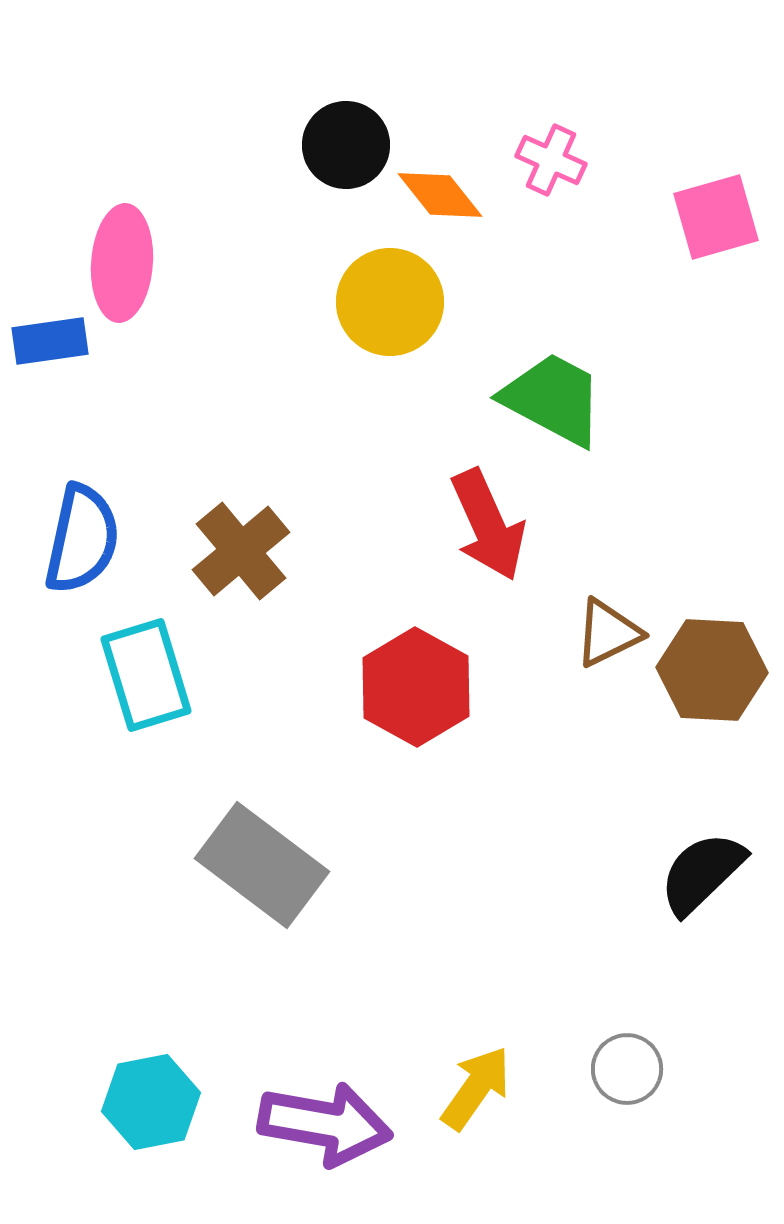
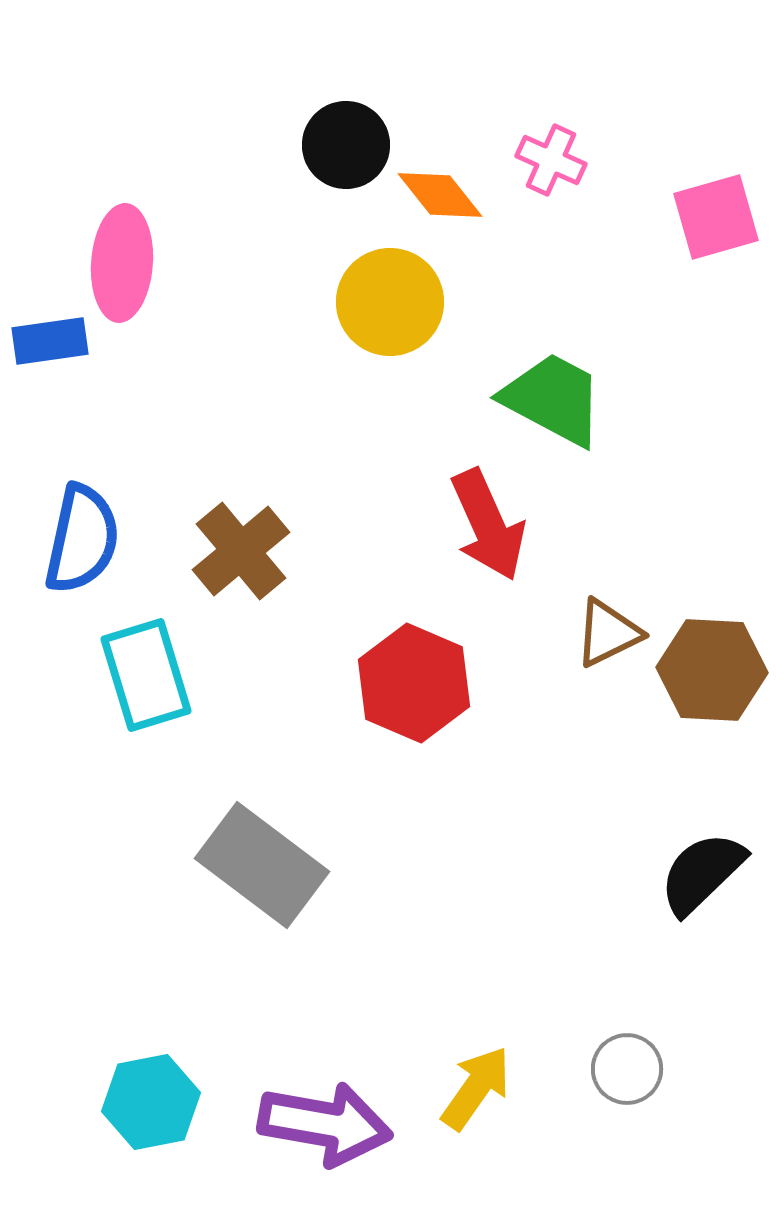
red hexagon: moved 2 px left, 4 px up; rotated 6 degrees counterclockwise
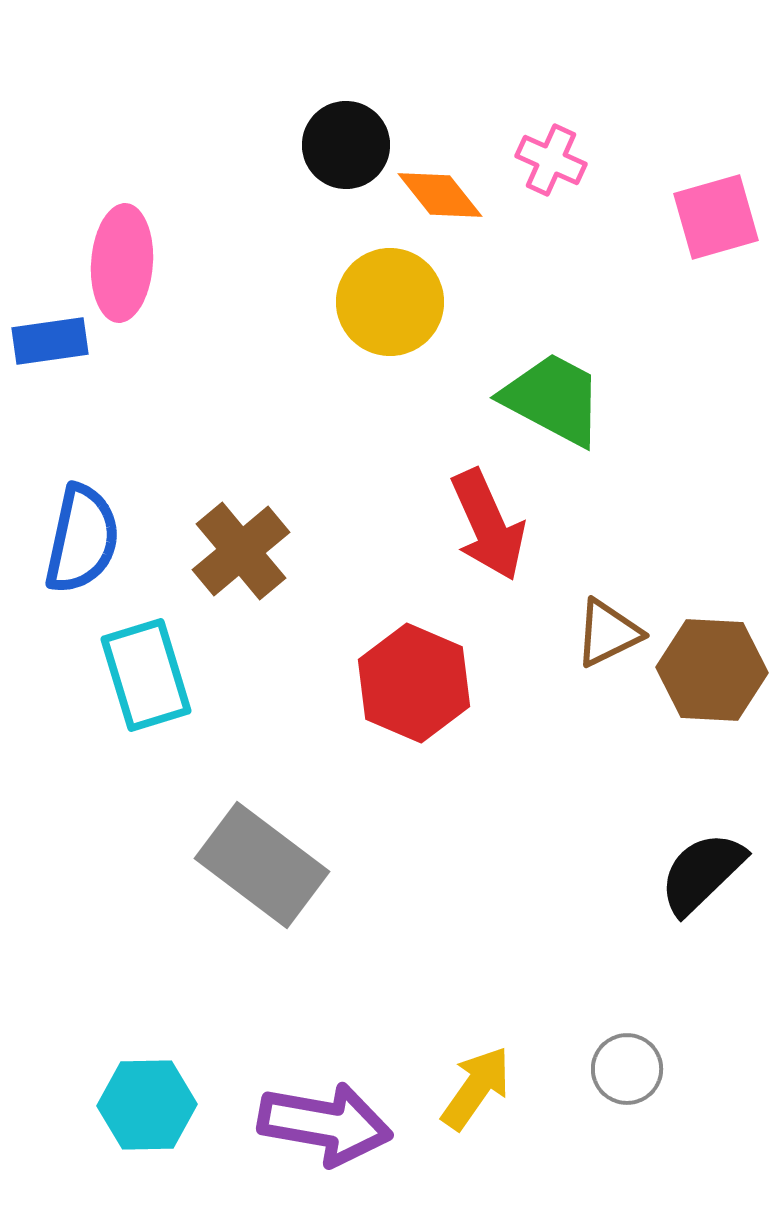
cyan hexagon: moved 4 px left, 3 px down; rotated 10 degrees clockwise
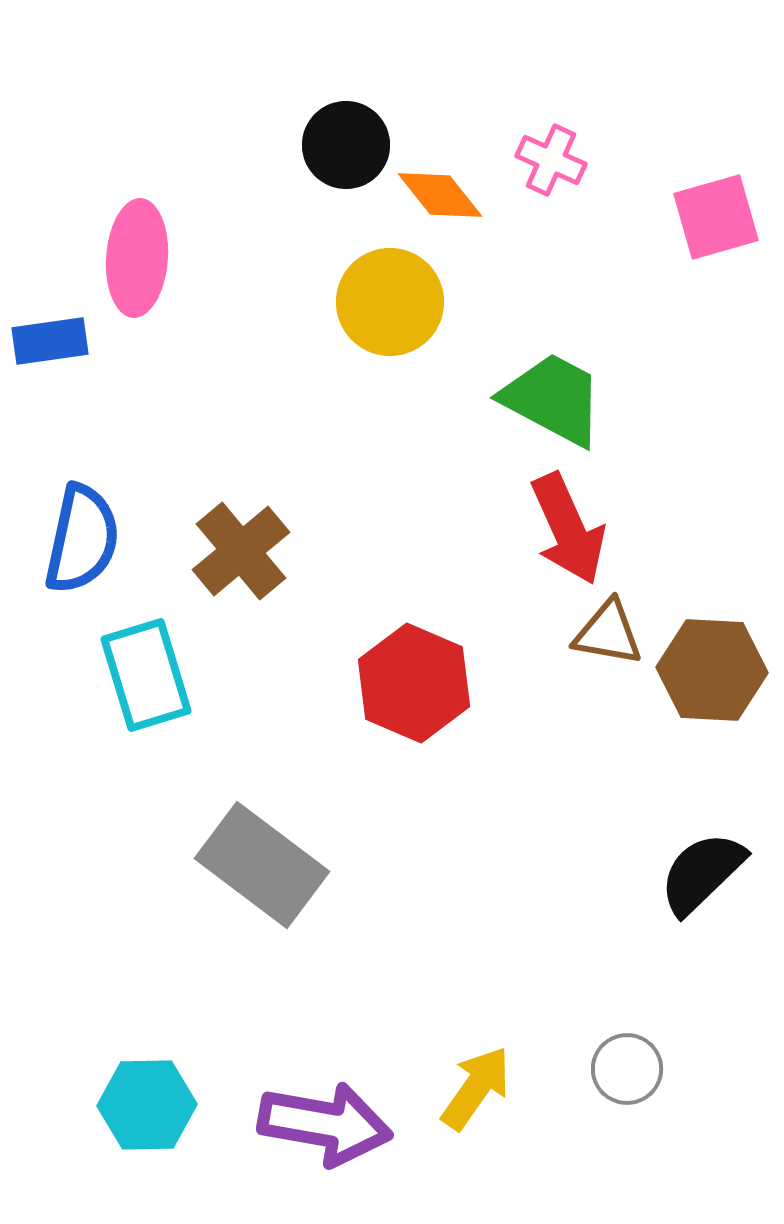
pink ellipse: moved 15 px right, 5 px up
red arrow: moved 80 px right, 4 px down
brown triangle: rotated 36 degrees clockwise
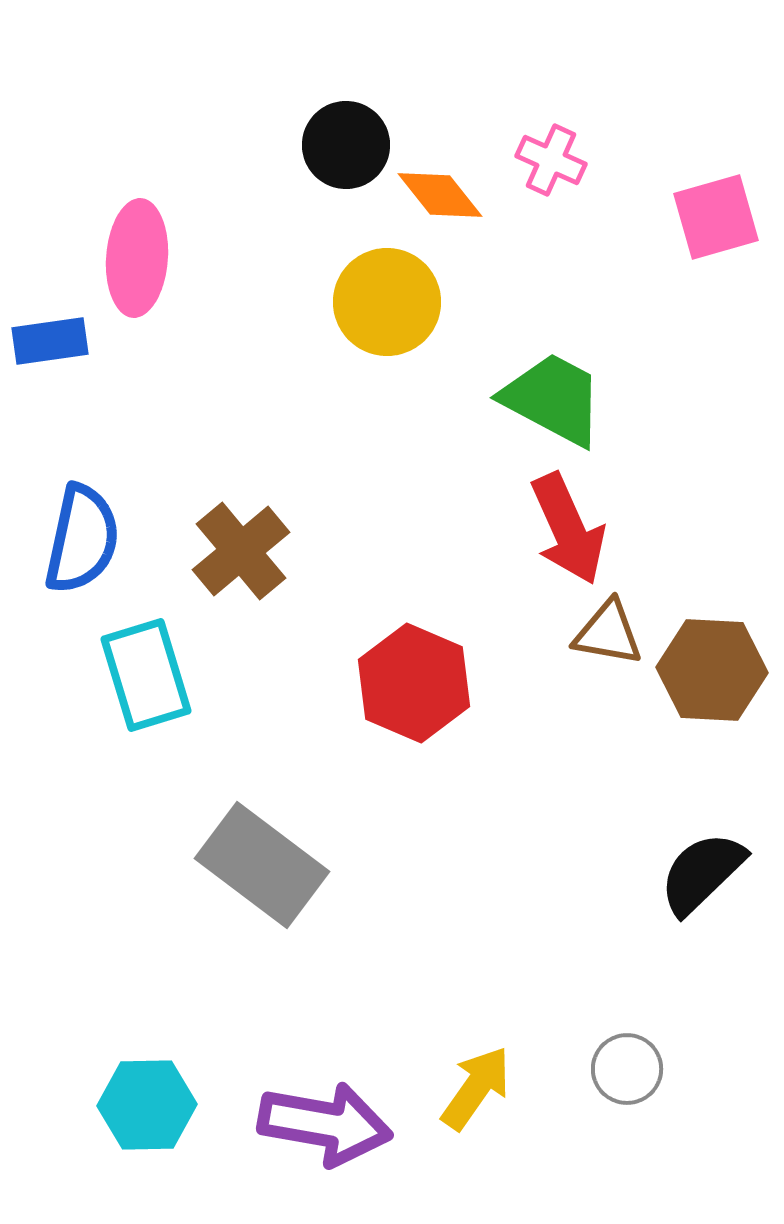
yellow circle: moved 3 px left
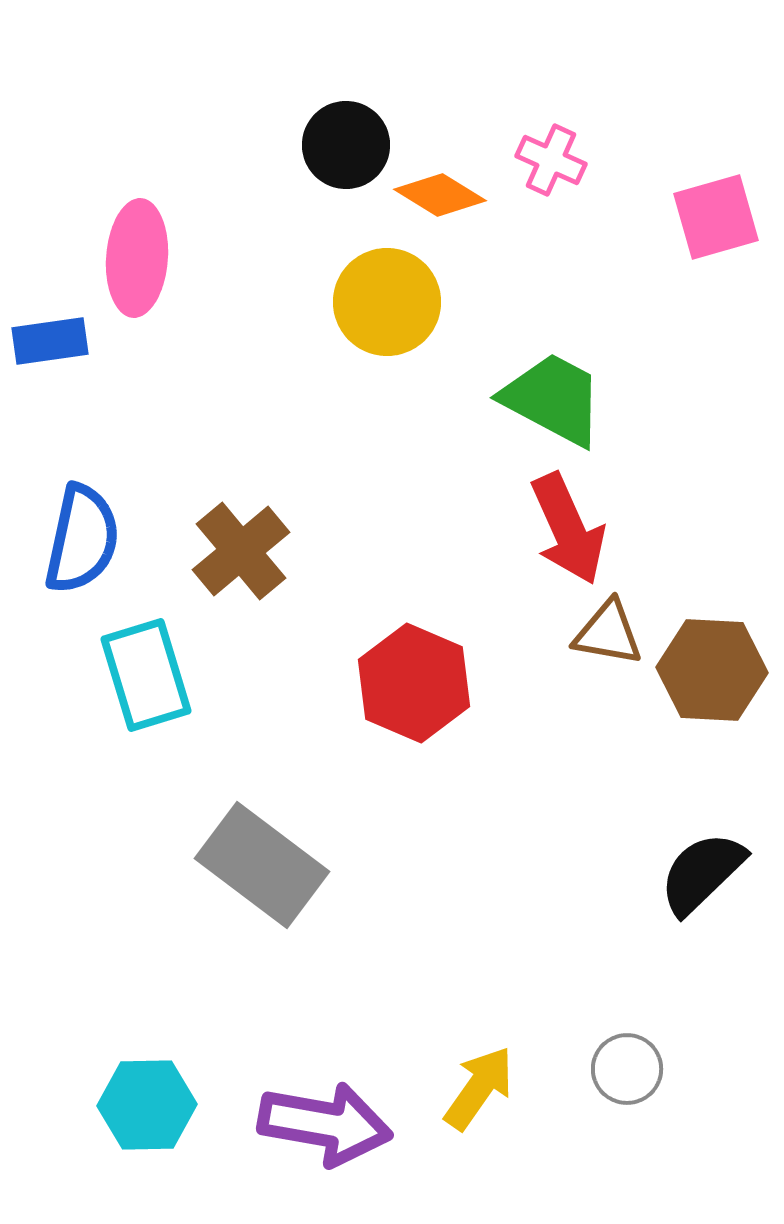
orange diamond: rotated 20 degrees counterclockwise
yellow arrow: moved 3 px right
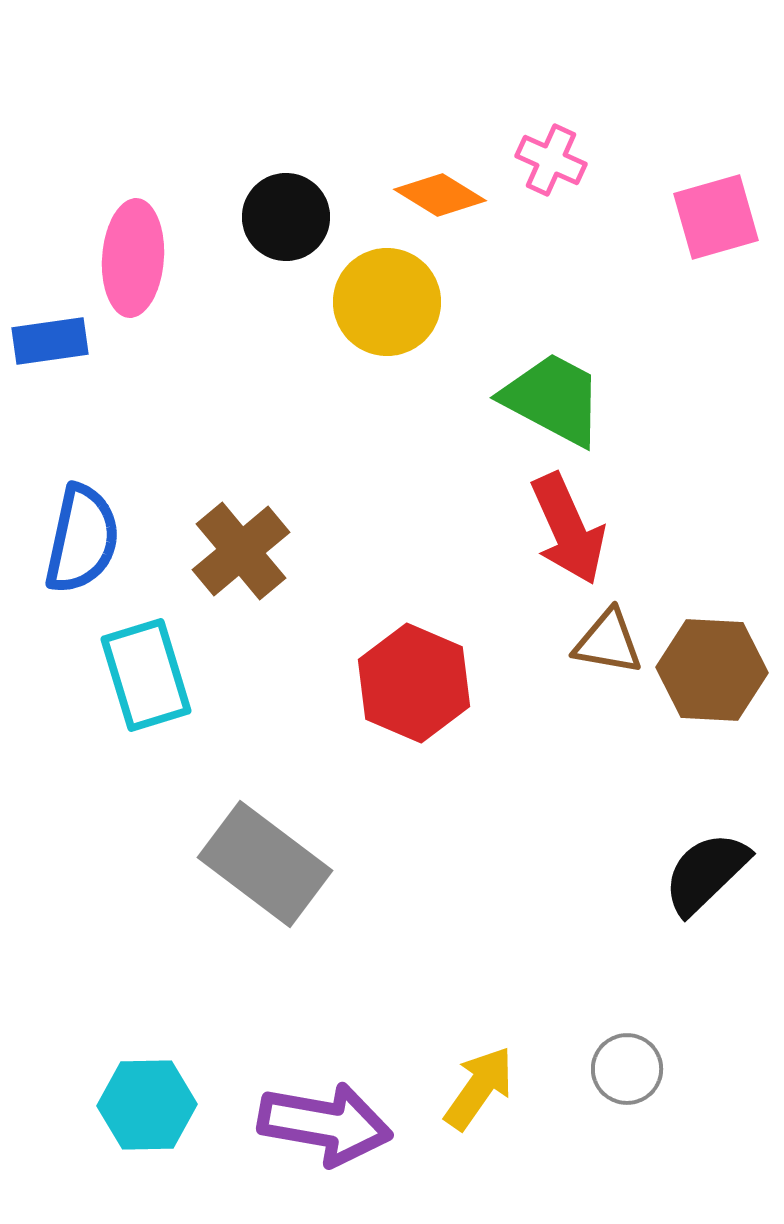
black circle: moved 60 px left, 72 px down
pink ellipse: moved 4 px left
brown triangle: moved 9 px down
gray rectangle: moved 3 px right, 1 px up
black semicircle: moved 4 px right
